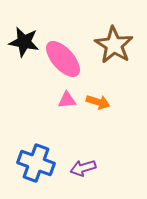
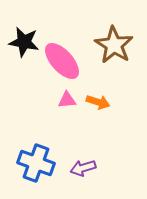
pink ellipse: moved 1 px left, 2 px down
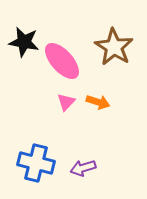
brown star: moved 2 px down
pink triangle: moved 1 px left, 2 px down; rotated 42 degrees counterclockwise
blue cross: rotated 6 degrees counterclockwise
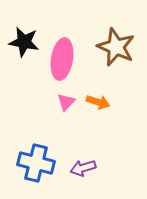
brown star: moved 2 px right; rotated 9 degrees counterclockwise
pink ellipse: moved 2 px up; rotated 51 degrees clockwise
